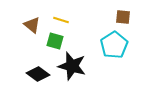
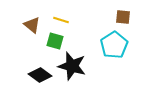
black diamond: moved 2 px right, 1 px down
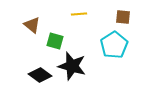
yellow line: moved 18 px right, 6 px up; rotated 21 degrees counterclockwise
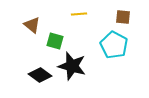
cyan pentagon: rotated 12 degrees counterclockwise
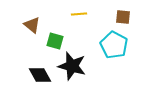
black diamond: rotated 25 degrees clockwise
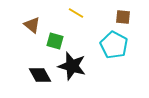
yellow line: moved 3 px left, 1 px up; rotated 35 degrees clockwise
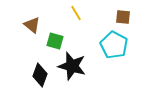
yellow line: rotated 28 degrees clockwise
black diamond: rotated 50 degrees clockwise
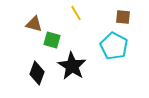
brown triangle: moved 2 px right, 1 px up; rotated 24 degrees counterclockwise
green square: moved 3 px left, 1 px up
cyan pentagon: moved 1 px down
black star: rotated 16 degrees clockwise
black diamond: moved 3 px left, 2 px up
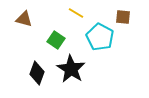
yellow line: rotated 28 degrees counterclockwise
brown triangle: moved 10 px left, 5 px up
green square: moved 4 px right; rotated 18 degrees clockwise
cyan pentagon: moved 14 px left, 9 px up
black star: moved 1 px left, 3 px down
